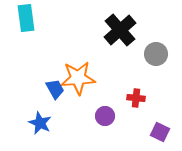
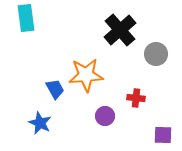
orange star: moved 8 px right, 3 px up
purple square: moved 3 px right, 3 px down; rotated 24 degrees counterclockwise
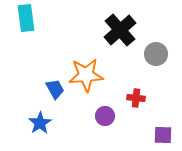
blue star: rotated 15 degrees clockwise
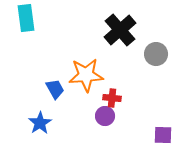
red cross: moved 24 px left
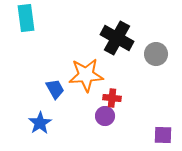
black cross: moved 3 px left, 8 px down; rotated 20 degrees counterclockwise
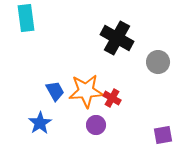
gray circle: moved 2 px right, 8 px down
orange star: moved 16 px down
blue trapezoid: moved 2 px down
red cross: rotated 24 degrees clockwise
purple circle: moved 9 px left, 9 px down
purple square: rotated 12 degrees counterclockwise
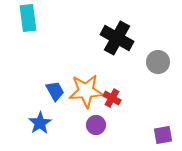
cyan rectangle: moved 2 px right
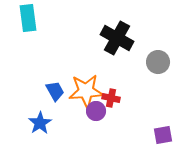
red cross: moved 1 px left; rotated 18 degrees counterclockwise
purple circle: moved 14 px up
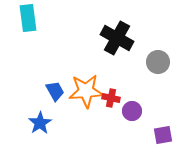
purple circle: moved 36 px right
